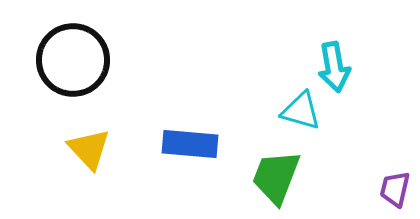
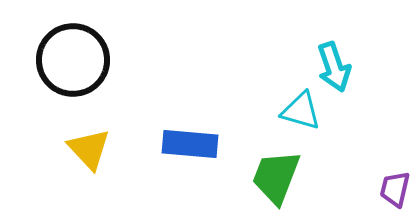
cyan arrow: rotated 9 degrees counterclockwise
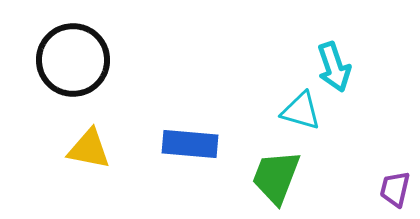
yellow triangle: rotated 36 degrees counterclockwise
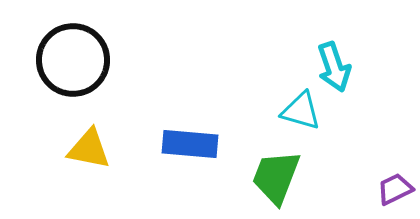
purple trapezoid: rotated 51 degrees clockwise
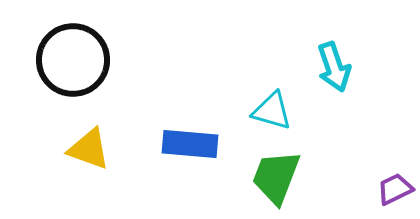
cyan triangle: moved 29 px left
yellow triangle: rotated 9 degrees clockwise
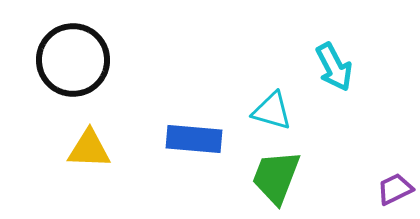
cyan arrow: rotated 9 degrees counterclockwise
blue rectangle: moved 4 px right, 5 px up
yellow triangle: rotated 18 degrees counterclockwise
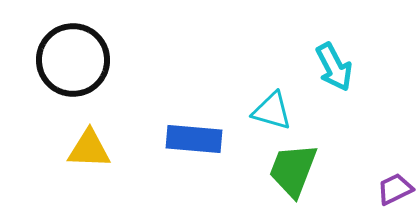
green trapezoid: moved 17 px right, 7 px up
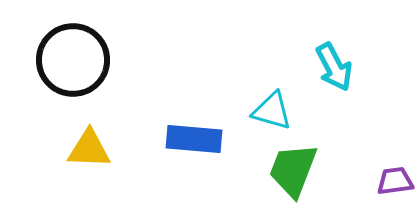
purple trapezoid: moved 8 px up; rotated 18 degrees clockwise
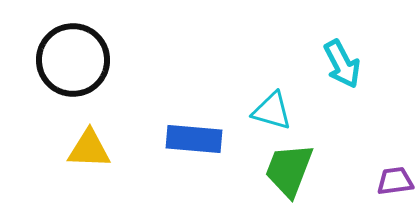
cyan arrow: moved 8 px right, 3 px up
green trapezoid: moved 4 px left
